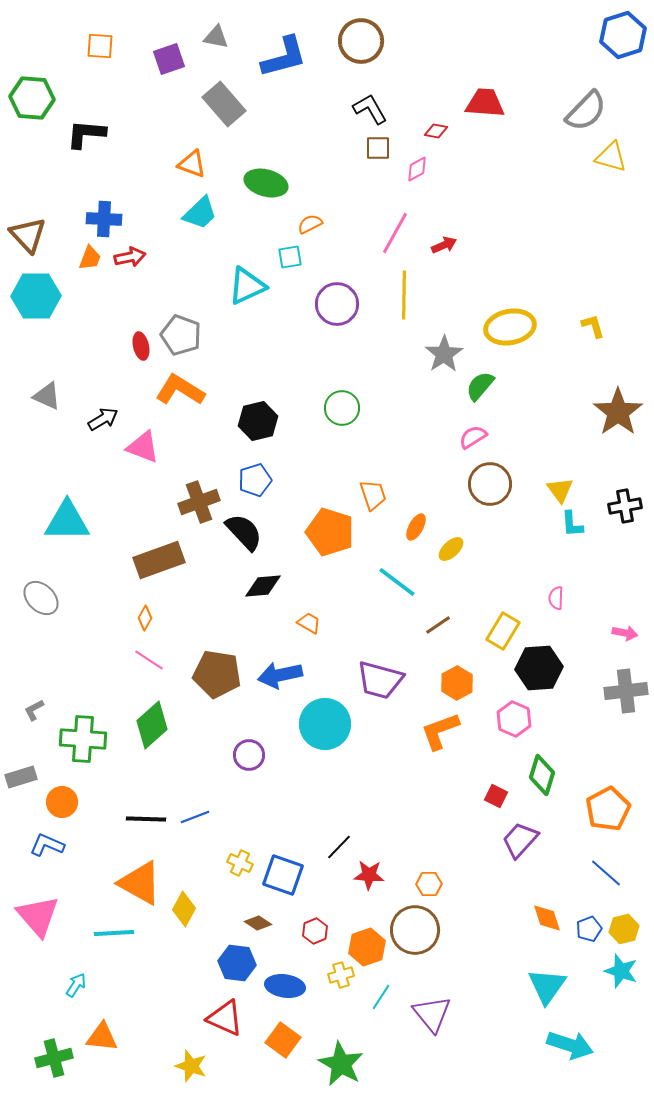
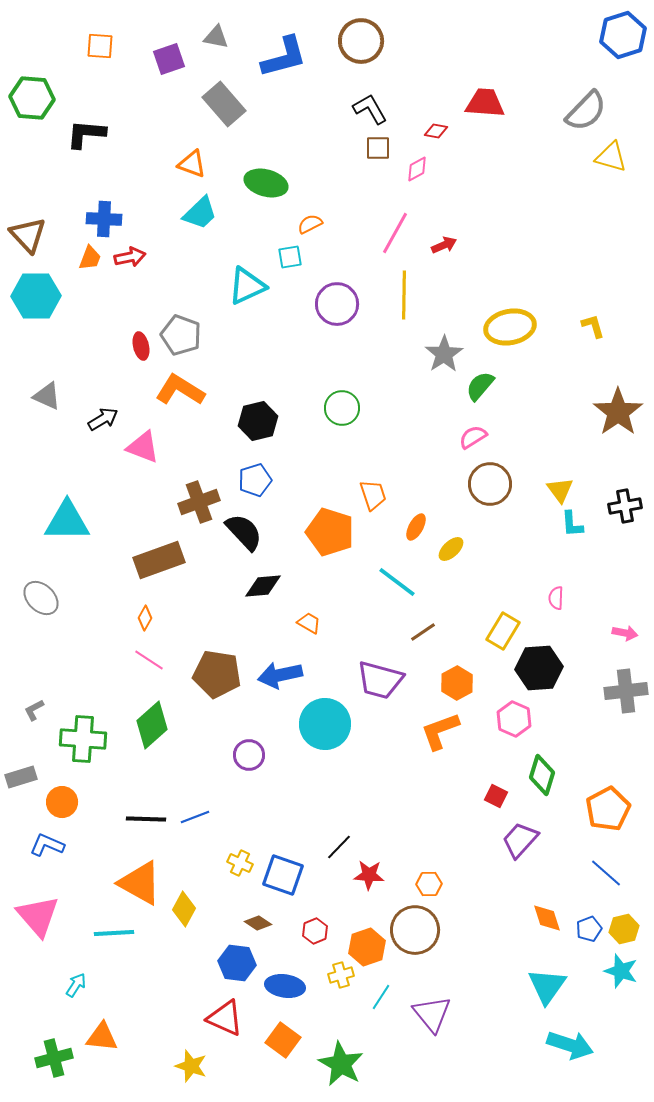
brown line at (438, 625): moved 15 px left, 7 px down
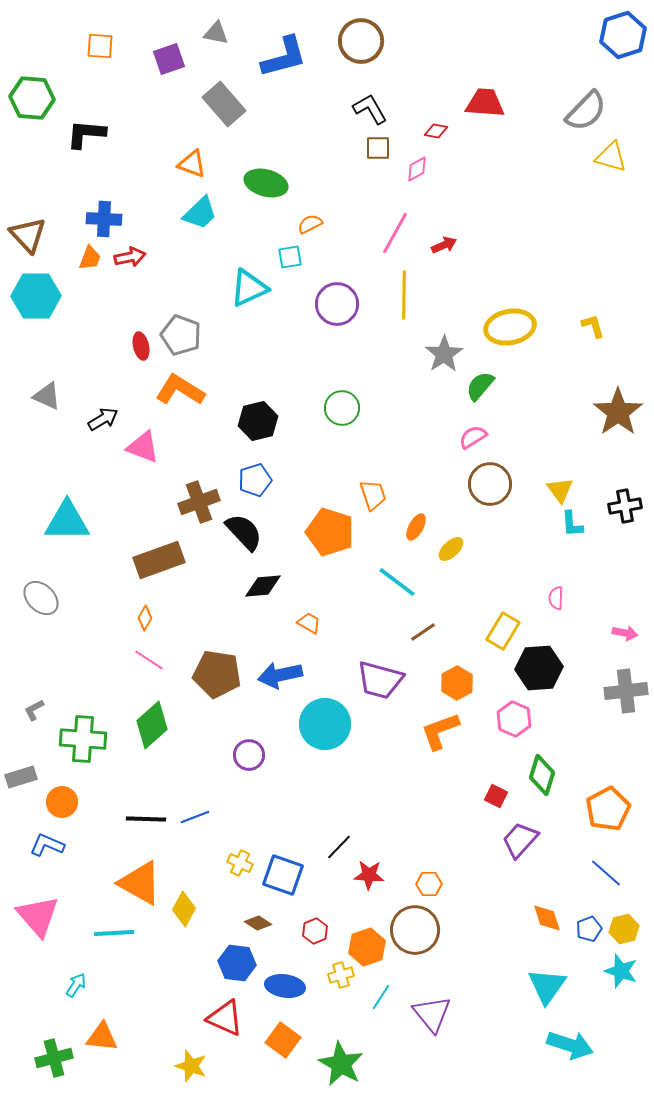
gray triangle at (216, 37): moved 4 px up
cyan triangle at (247, 286): moved 2 px right, 2 px down
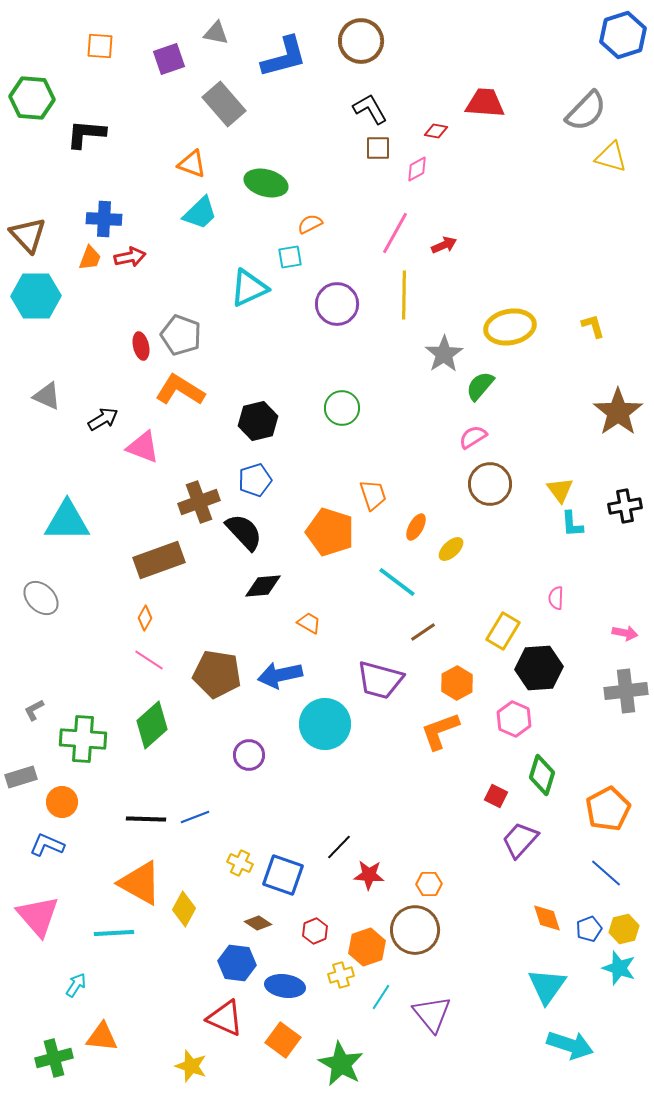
cyan star at (621, 971): moved 2 px left, 3 px up
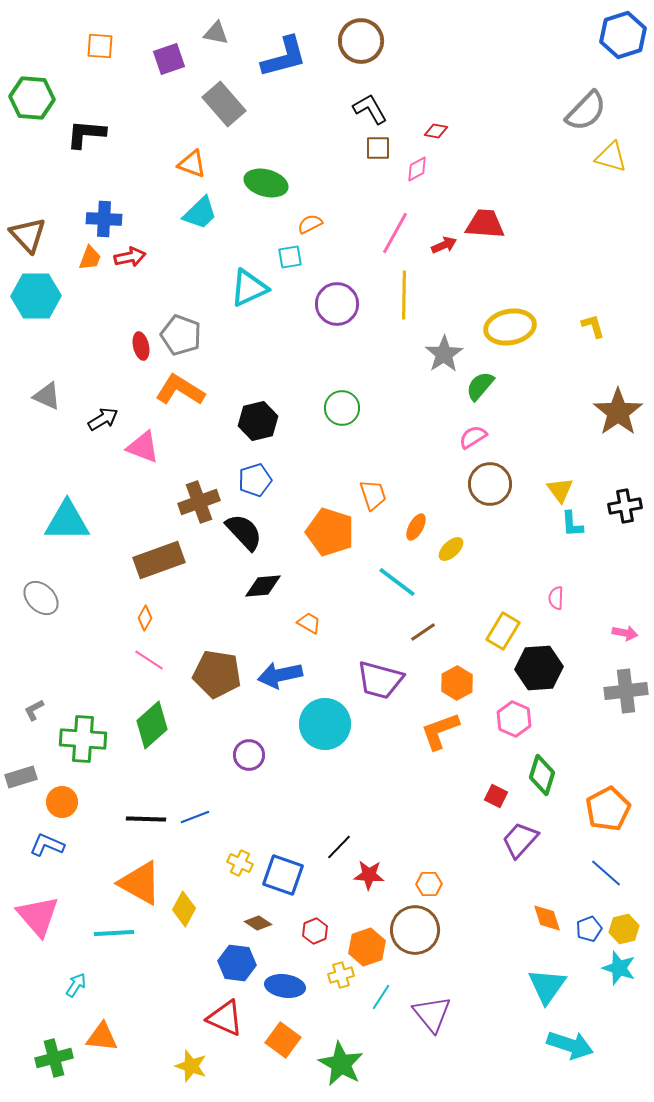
red trapezoid at (485, 103): moved 121 px down
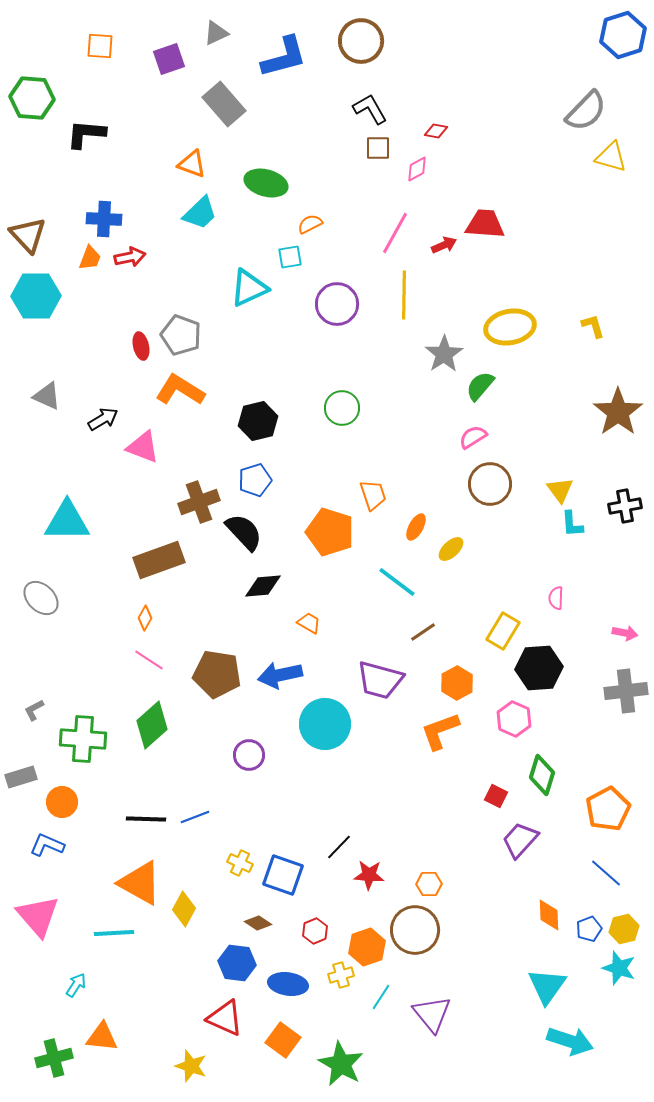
gray triangle at (216, 33): rotated 36 degrees counterclockwise
orange diamond at (547, 918): moved 2 px right, 3 px up; rotated 16 degrees clockwise
blue ellipse at (285, 986): moved 3 px right, 2 px up
cyan arrow at (570, 1045): moved 4 px up
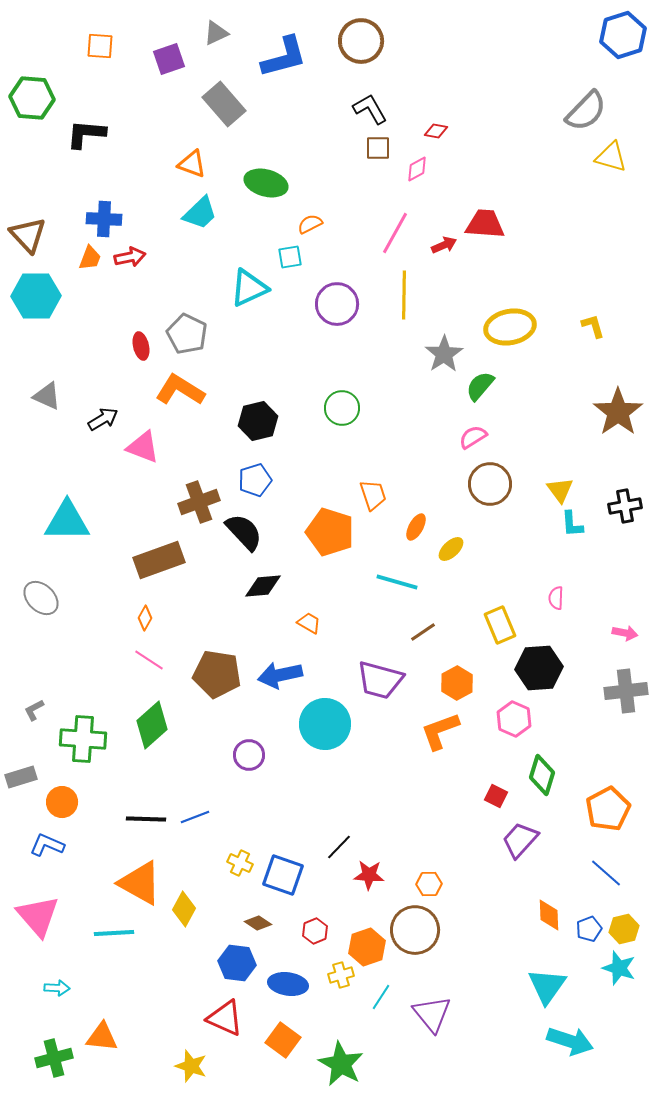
gray pentagon at (181, 335): moved 6 px right, 1 px up; rotated 6 degrees clockwise
cyan line at (397, 582): rotated 21 degrees counterclockwise
yellow rectangle at (503, 631): moved 3 px left, 6 px up; rotated 54 degrees counterclockwise
cyan arrow at (76, 985): moved 19 px left, 3 px down; rotated 60 degrees clockwise
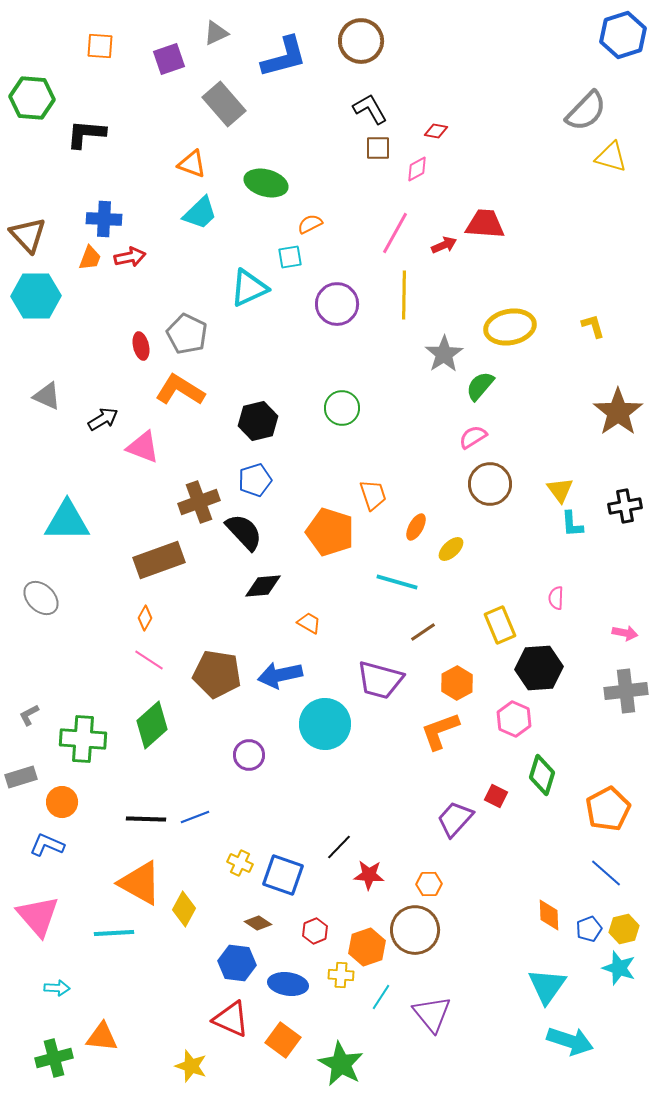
gray L-shape at (34, 710): moved 5 px left, 5 px down
purple trapezoid at (520, 840): moved 65 px left, 21 px up
yellow cross at (341, 975): rotated 20 degrees clockwise
red triangle at (225, 1018): moved 6 px right, 1 px down
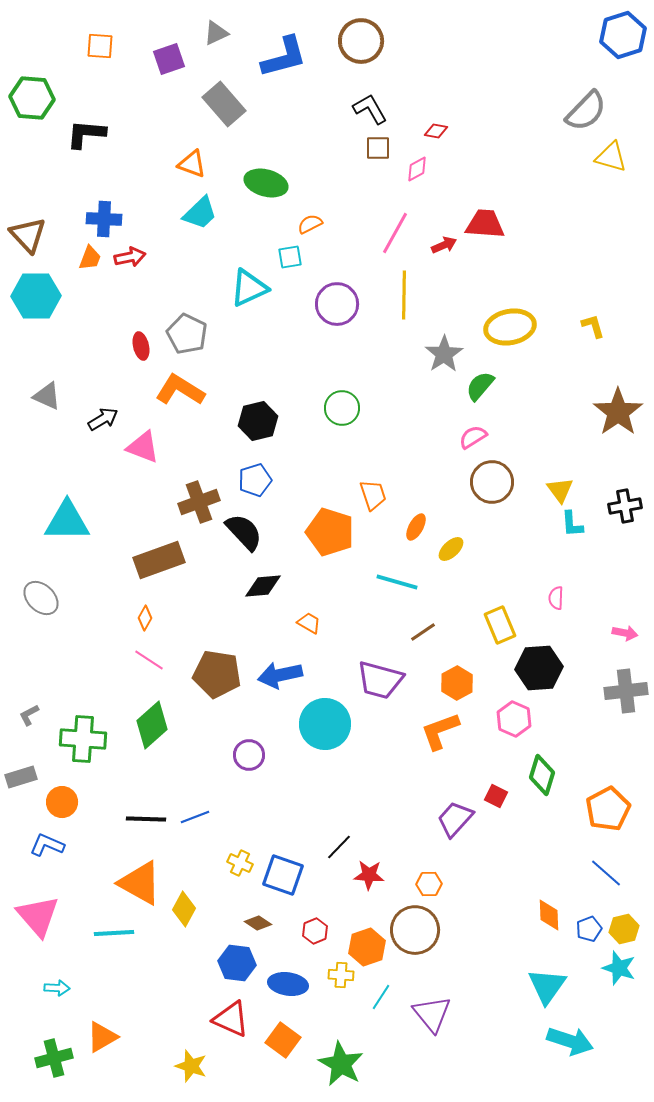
brown circle at (490, 484): moved 2 px right, 2 px up
orange triangle at (102, 1037): rotated 36 degrees counterclockwise
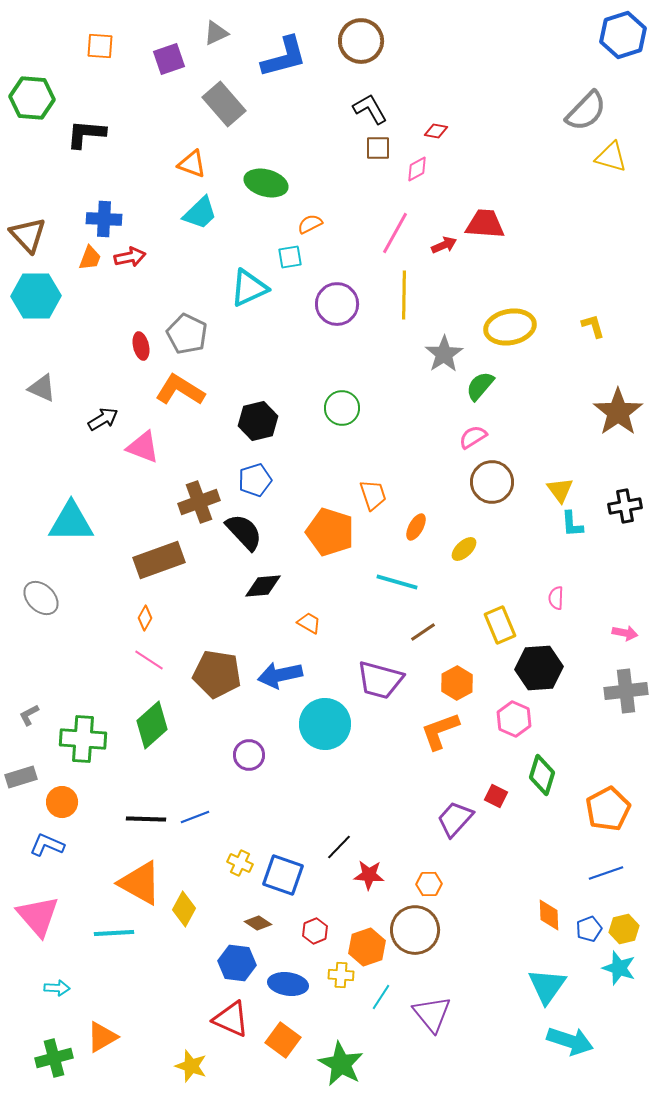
gray triangle at (47, 396): moved 5 px left, 8 px up
cyan triangle at (67, 521): moved 4 px right, 1 px down
yellow ellipse at (451, 549): moved 13 px right
blue line at (606, 873): rotated 60 degrees counterclockwise
